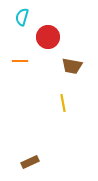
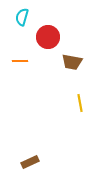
brown trapezoid: moved 4 px up
yellow line: moved 17 px right
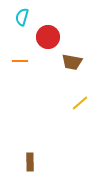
yellow line: rotated 60 degrees clockwise
brown rectangle: rotated 66 degrees counterclockwise
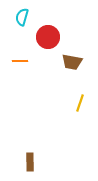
yellow line: rotated 30 degrees counterclockwise
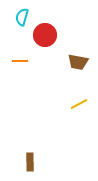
red circle: moved 3 px left, 2 px up
brown trapezoid: moved 6 px right
yellow line: moved 1 px left, 1 px down; rotated 42 degrees clockwise
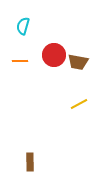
cyan semicircle: moved 1 px right, 9 px down
red circle: moved 9 px right, 20 px down
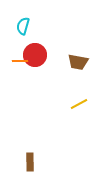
red circle: moved 19 px left
